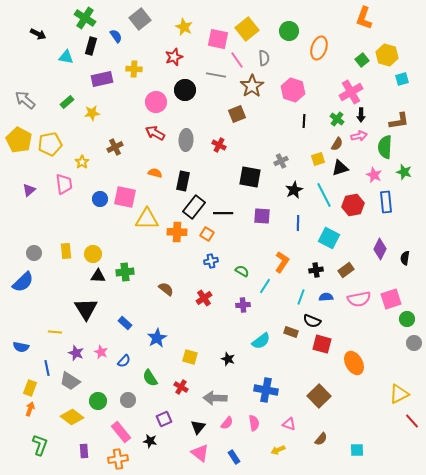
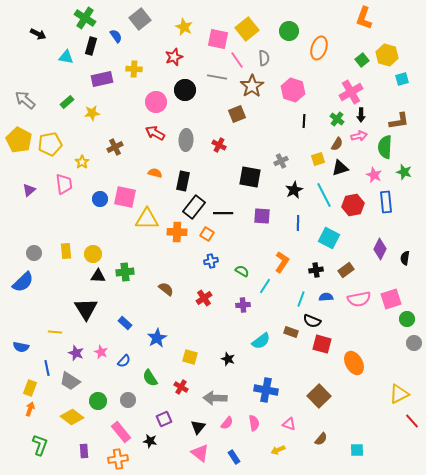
gray line at (216, 75): moved 1 px right, 2 px down
cyan line at (301, 297): moved 2 px down
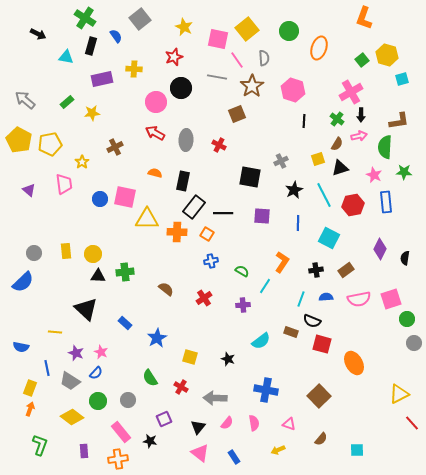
black circle at (185, 90): moved 4 px left, 2 px up
green star at (404, 172): rotated 14 degrees counterclockwise
purple triangle at (29, 190): rotated 40 degrees counterclockwise
black triangle at (86, 309): rotated 15 degrees counterclockwise
blue semicircle at (124, 361): moved 28 px left, 12 px down
red line at (412, 421): moved 2 px down
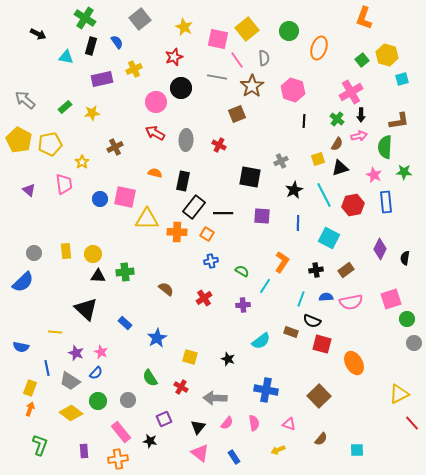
blue semicircle at (116, 36): moved 1 px right, 6 px down
yellow cross at (134, 69): rotated 28 degrees counterclockwise
green rectangle at (67, 102): moved 2 px left, 5 px down
pink semicircle at (359, 299): moved 8 px left, 3 px down
yellow diamond at (72, 417): moved 1 px left, 4 px up
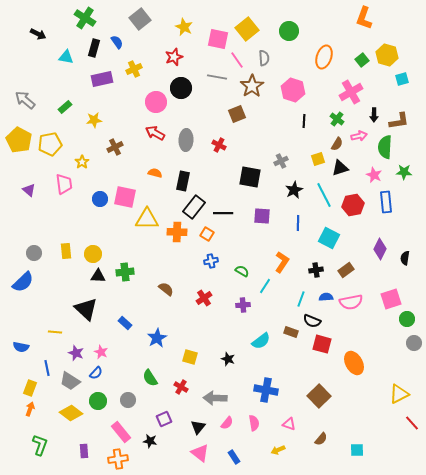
black rectangle at (91, 46): moved 3 px right, 2 px down
orange ellipse at (319, 48): moved 5 px right, 9 px down
yellow star at (92, 113): moved 2 px right, 7 px down
black arrow at (361, 115): moved 13 px right
